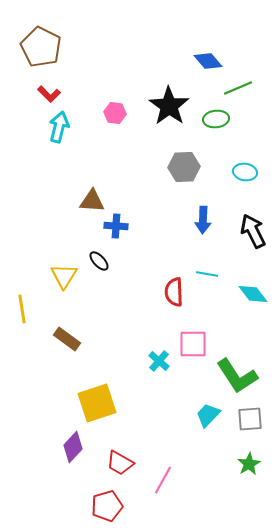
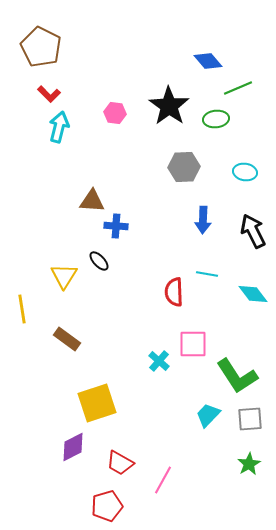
purple diamond: rotated 20 degrees clockwise
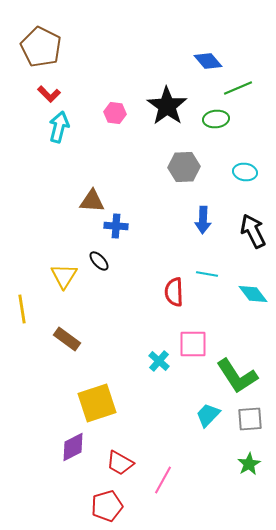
black star: moved 2 px left
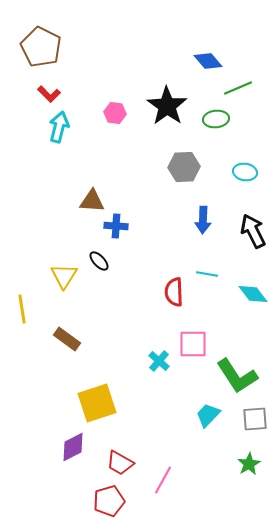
gray square: moved 5 px right
red pentagon: moved 2 px right, 5 px up
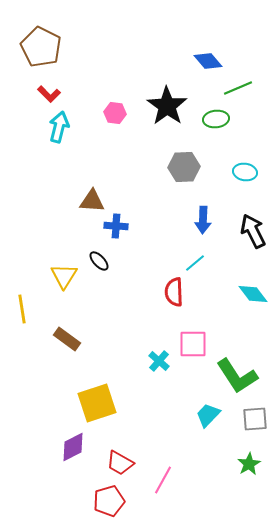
cyan line: moved 12 px left, 11 px up; rotated 50 degrees counterclockwise
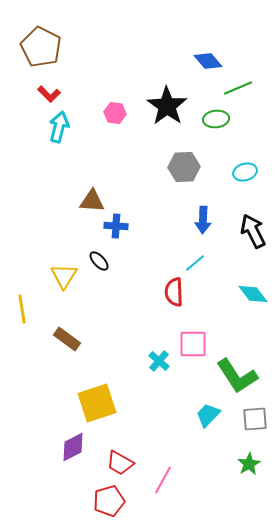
cyan ellipse: rotated 25 degrees counterclockwise
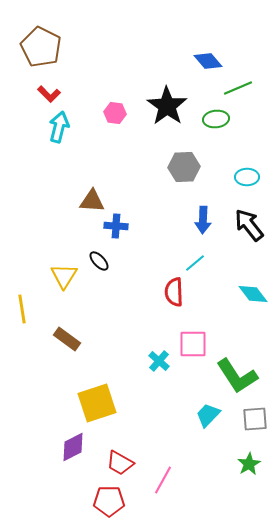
cyan ellipse: moved 2 px right, 5 px down; rotated 15 degrees clockwise
black arrow: moved 4 px left, 6 px up; rotated 12 degrees counterclockwise
red pentagon: rotated 16 degrees clockwise
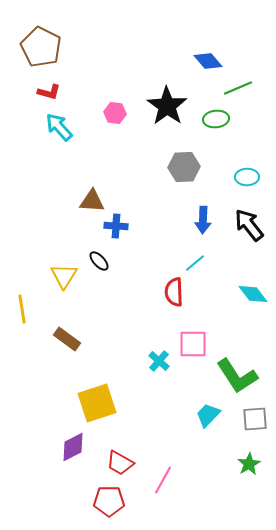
red L-shape: moved 2 px up; rotated 30 degrees counterclockwise
cyan arrow: rotated 56 degrees counterclockwise
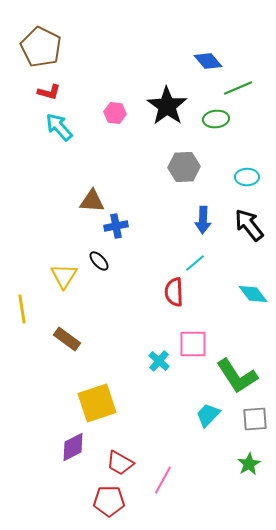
blue cross: rotated 15 degrees counterclockwise
